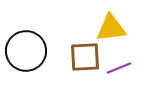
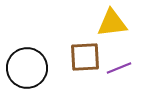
yellow triangle: moved 1 px right, 5 px up
black circle: moved 1 px right, 17 px down
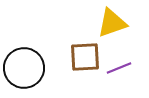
yellow triangle: rotated 12 degrees counterclockwise
black circle: moved 3 px left
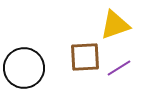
yellow triangle: moved 3 px right, 2 px down
purple line: rotated 10 degrees counterclockwise
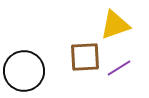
black circle: moved 3 px down
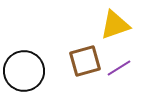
brown square: moved 4 px down; rotated 12 degrees counterclockwise
